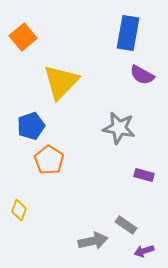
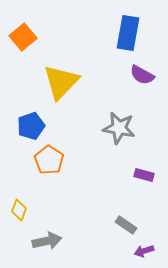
gray arrow: moved 46 px left
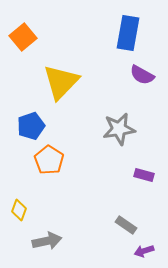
gray star: moved 1 px down; rotated 20 degrees counterclockwise
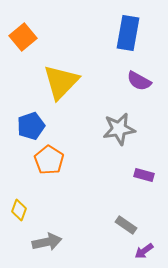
purple semicircle: moved 3 px left, 6 px down
gray arrow: moved 1 px down
purple arrow: rotated 18 degrees counterclockwise
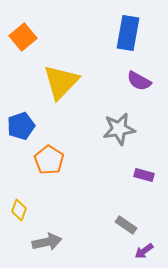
blue pentagon: moved 10 px left
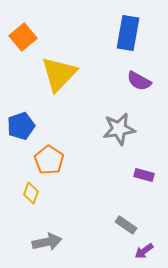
yellow triangle: moved 2 px left, 8 px up
yellow diamond: moved 12 px right, 17 px up
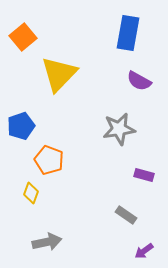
orange pentagon: rotated 12 degrees counterclockwise
gray rectangle: moved 10 px up
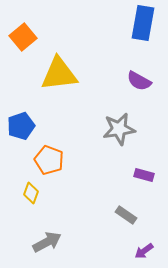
blue rectangle: moved 15 px right, 10 px up
yellow triangle: rotated 39 degrees clockwise
gray arrow: rotated 16 degrees counterclockwise
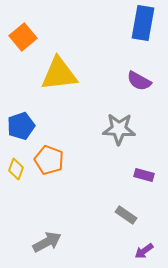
gray star: rotated 12 degrees clockwise
yellow diamond: moved 15 px left, 24 px up
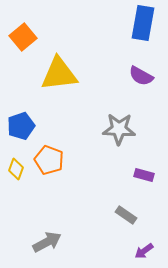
purple semicircle: moved 2 px right, 5 px up
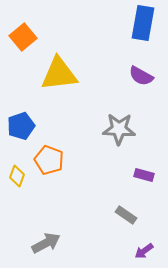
yellow diamond: moved 1 px right, 7 px down
gray arrow: moved 1 px left, 1 px down
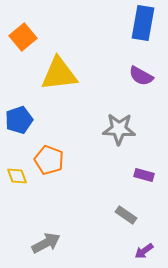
blue pentagon: moved 2 px left, 6 px up
yellow diamond: rotated 40 degrees counterclockwise
